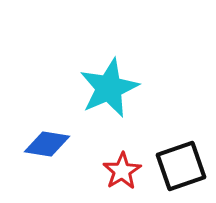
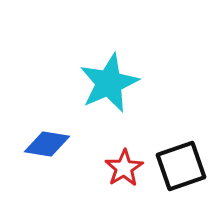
cyan star: moved 5 px up
red star: moved 2 px right, 3 px up
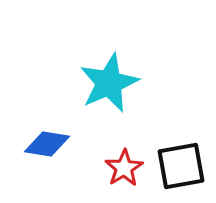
black square: rotated 9 degrees clockwise
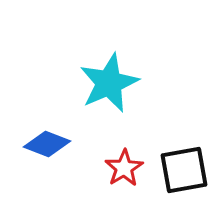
blue diamond: rotated 12 degrees clockwise
black square: moved 3 px right, 4 px down
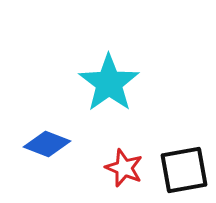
cyan star: rotated 12 degrees counterclockwise
red star: rotated 18 degrees counterclockwise
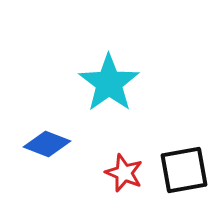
red star: moved 5 px down
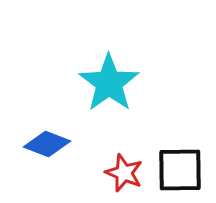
black square: moved 4 px left; rotated 9 degrees clockwise
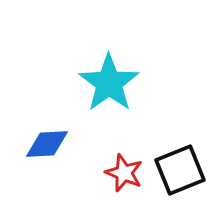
blue diamond: rotated 24 degrees counterclockwise
black square: rotated 21 degrees counterclockwise
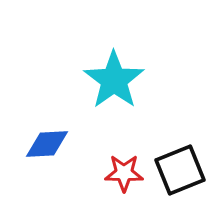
cyan star: moved 5 px right, 3 px up
red star: rotated 21 degrees counterclockwise
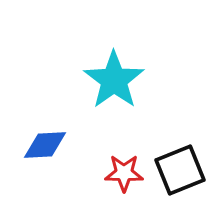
blue diamond: moved 2 px left, 1 px down
